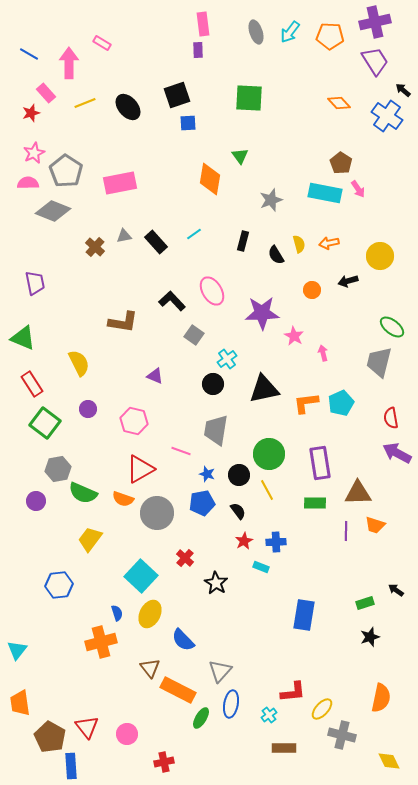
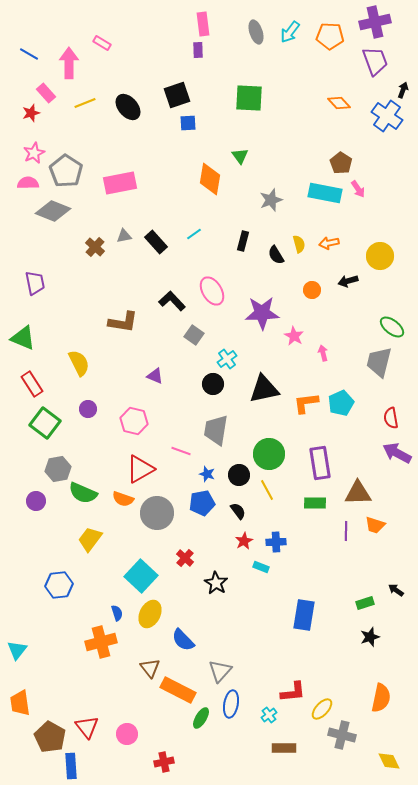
purple trapezoid at (375, 61): rotated 12 degrees clockwise
black arrow at (403, 90): rotated 70 degrees clockwise
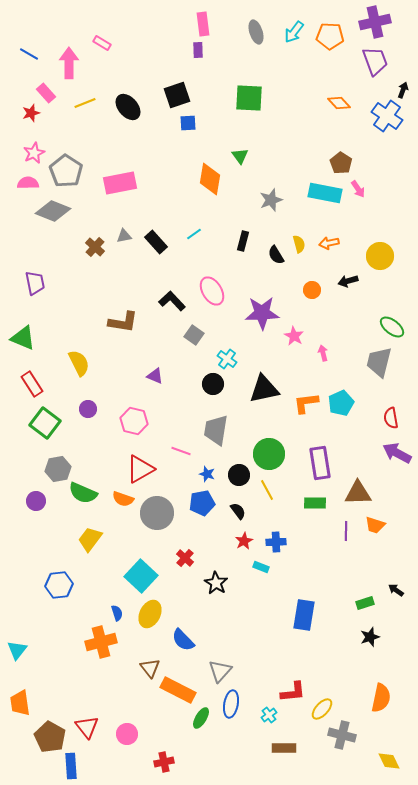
cyan arrow at (290, 32): moved 4 px right
cyan cross at (227, 359): rotated 18 degrees counterclockwise
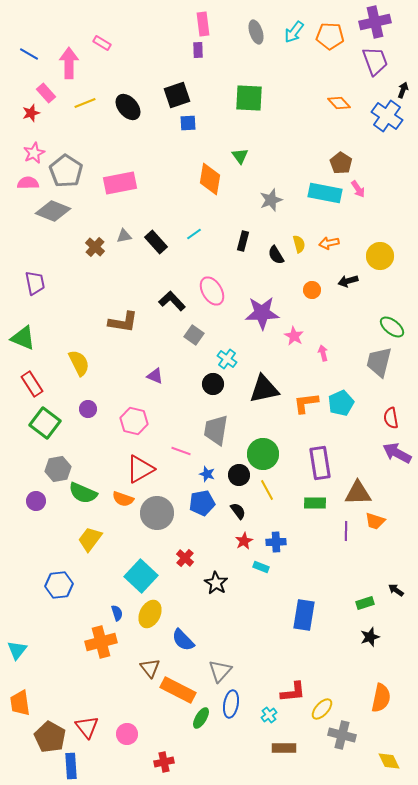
green circle at (269, 454): moved 6 px left
orange trapezoid at (375, 525): moved 4 px up
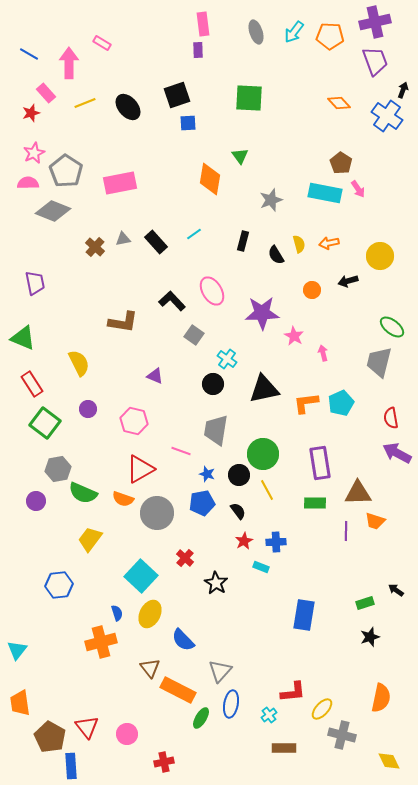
gray triangle at (124, 236): moved 1 px left, 3 px down
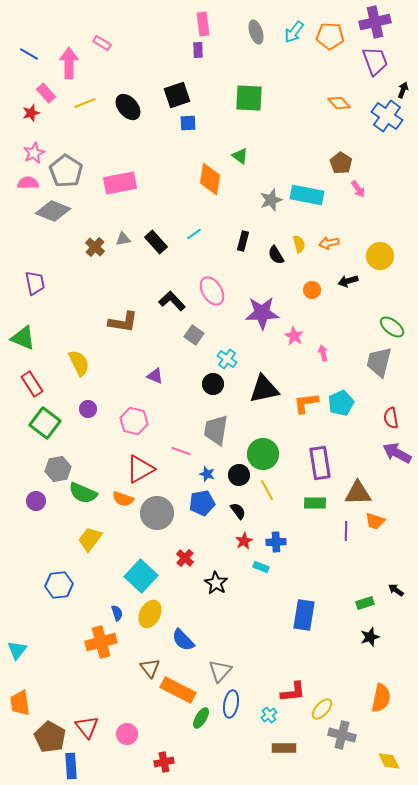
green triangle at (240, 156): rotated 18 degrees counterclockwise
cyan rectangle at (325, 193): moved 18 px left, 2 px down
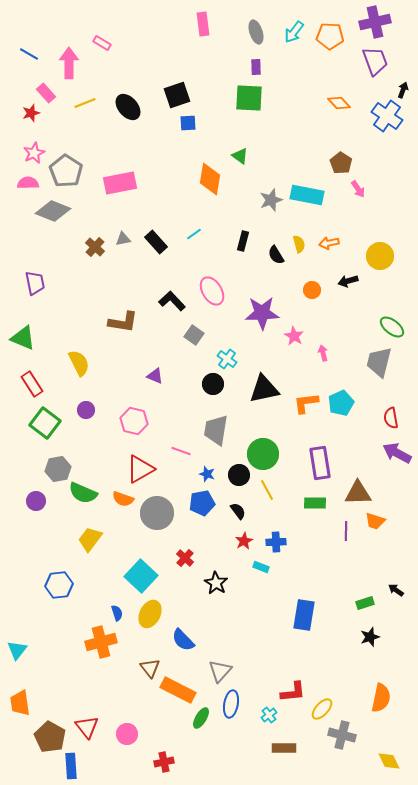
purple rectangle at (198, 50): moved 58 px right, 17 px down
purple circle at (88, 409): moved 2 px left, 1 px down
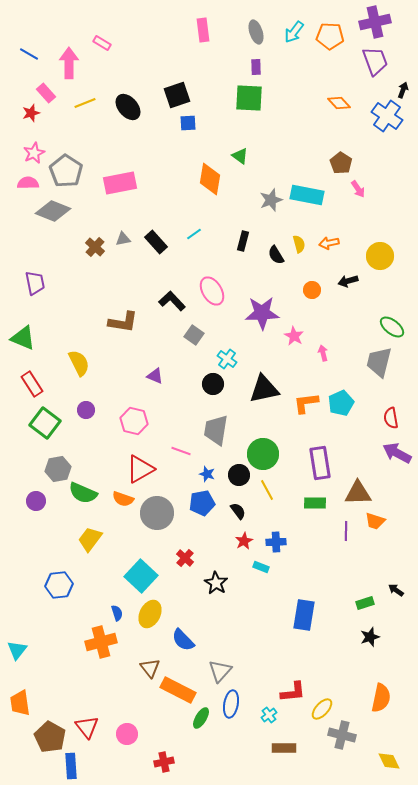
pink rectangle at (203, 24): moved 6 px down
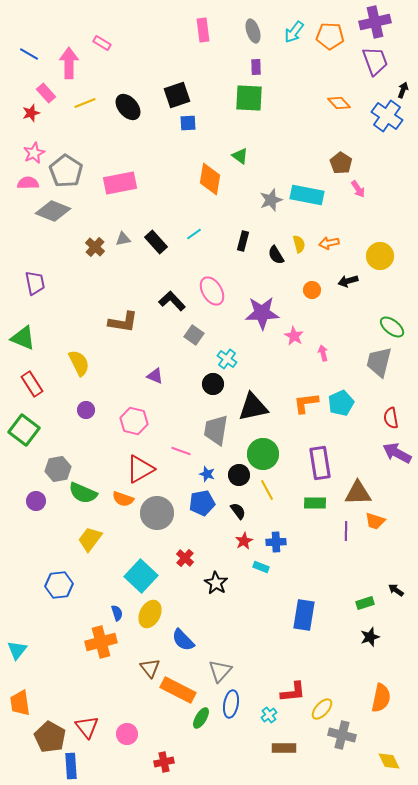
gray ellipse at (256, 32): moved 3 px left, 1 px up
black triangle at (264, 389): moved 11 px left, 18 px down
green square at (45, 423): moved 21 px left, 7 px down
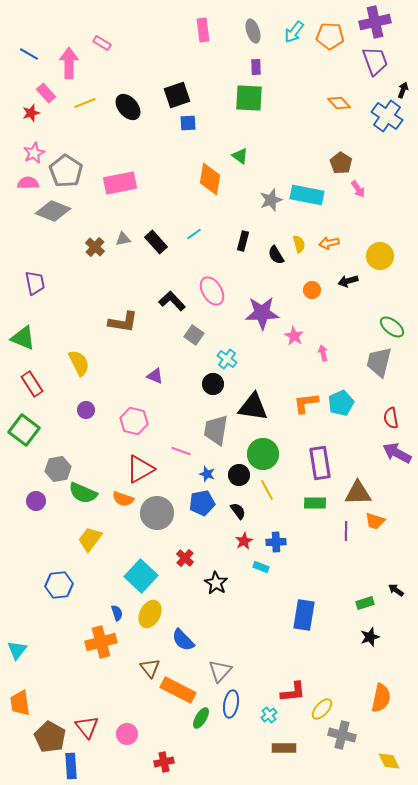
black triangle at (253, 407): rotated 20 degrees clockwise
